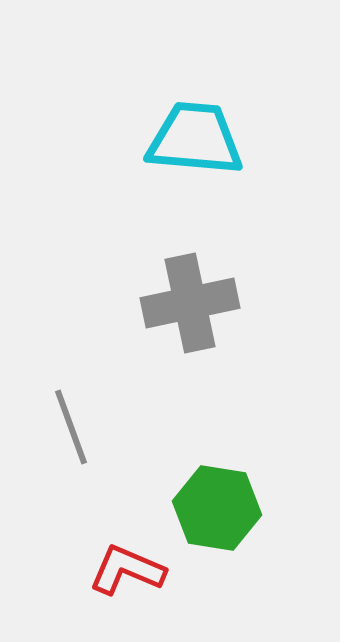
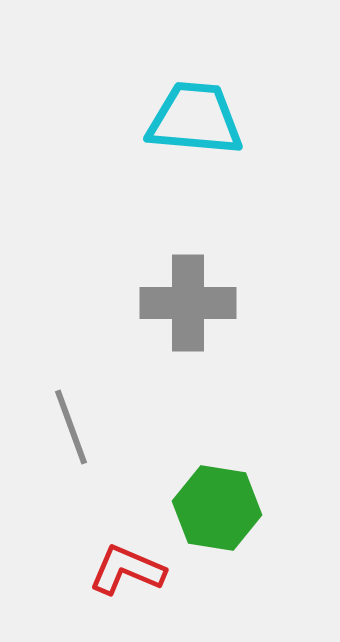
cyan trapezoid: moved 20 px up
gray cross: moved 2 px left; rotated 12 degrees clockwise
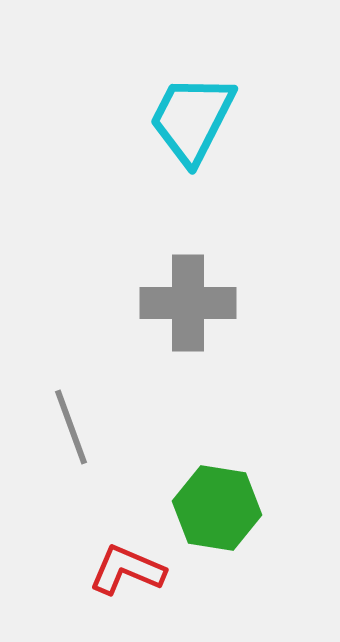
cyan trapezoid: moved 3 px left; rotated 68 degrees counterclockwise
